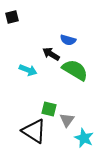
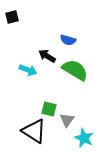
black arrow: moved 4 px left, 2 px down
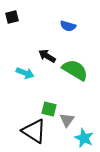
blue semicircle: moved 14 px up
cyan arrow: moved 3 px left, 3 px down
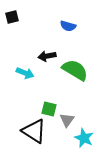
black arrow: rotated 42 degrees counterclockwise
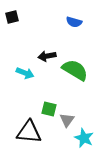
blue semicircle: moved 6 px right, 4 px up
black triangle: moved 5 px left, 1 px down; rotated 28 degrees counterclockwise
